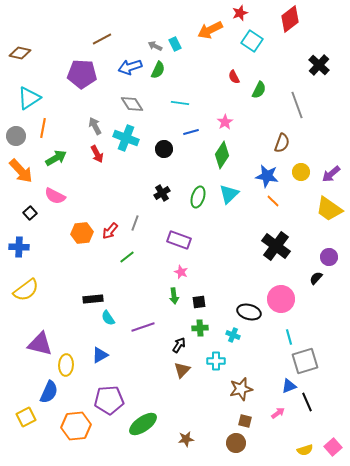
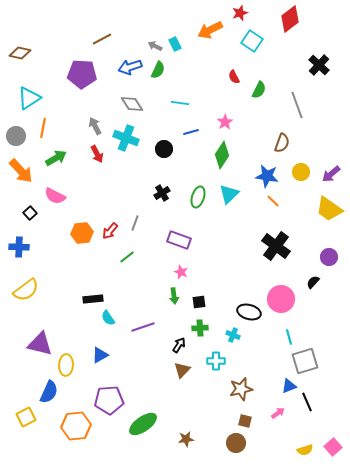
black semicircle at (316, 278): moved 3 px left, 4 px down
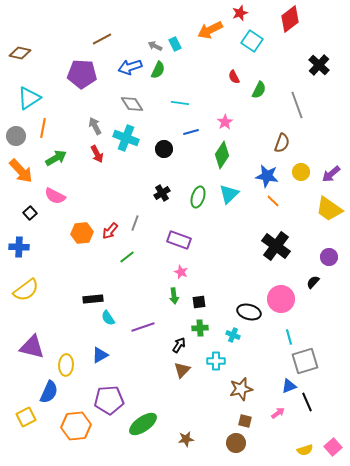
purple triangle at (40, 344): moved 8 px left, 3 px down
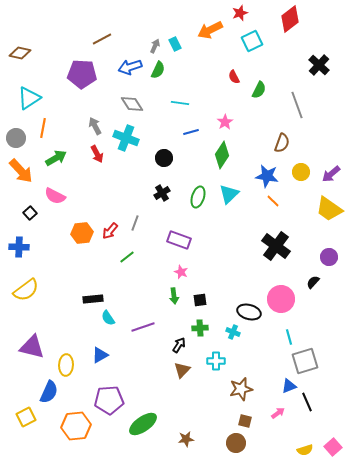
cyan square at (252, 41): rotated 30 degrees clockwise
gray arrow at (155, 46): rotated 88 degrees clockwise
gray circle at (16, 136): moved 2 px down
black circle at (164, 149): moved 9 px down
black square at (199, 302): moved 1 px right, 2 px up
cyan cross at (233, 335): moved 3 px up
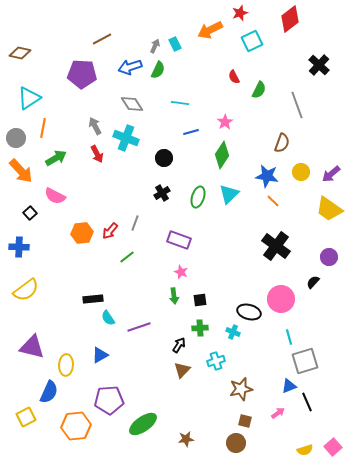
purple line at (143, 327): moved 4 px left
cyan cross at (216, 361): rotated 18 degrees counterclockwise
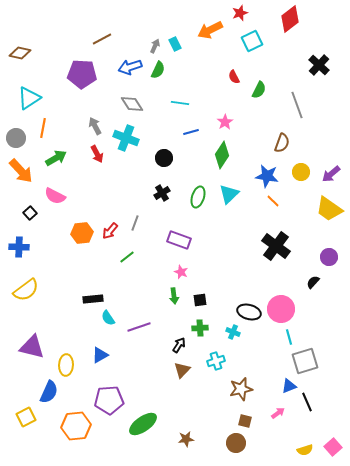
pink circle at (281, 299): moved 10 px down
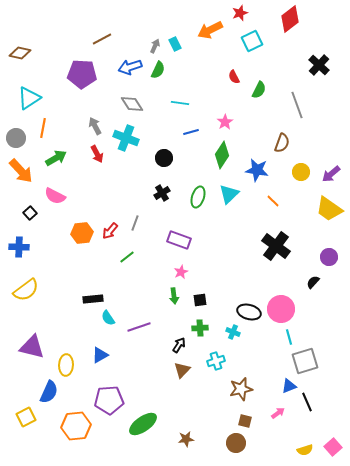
blue star at (267, 176): moved 10 px left, 6 px up
pink star at (181, 272): rotated 24 degrees clockwise
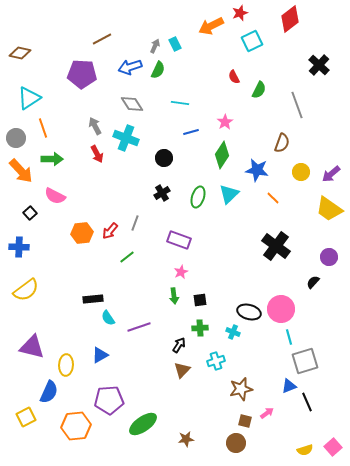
orange arrow at (210, 30): moved 1 px right, 4 px up
orange line at (43, 128): rotated 30 degrees counterclockwise
green arrow at (56, 158): moved 4 px left, 1 px down; rotated 30 degrees clockwise
orange line at (273, 201): moved 3 px up
pink arrow at (278, 413): moved 11 px left
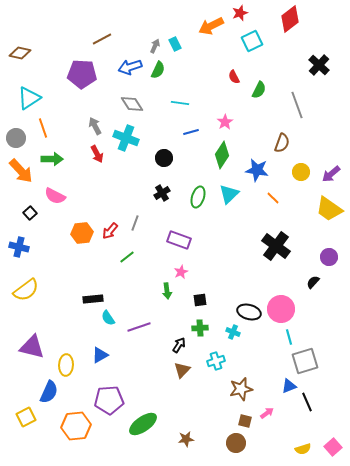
blue cross at (19, 247): rotated 12 degrees clockwise
green arrow at (174, 296): moved 7 px left, 5 px up
yellow semicircle at (305, 450): moved 2 px left, 1 px up
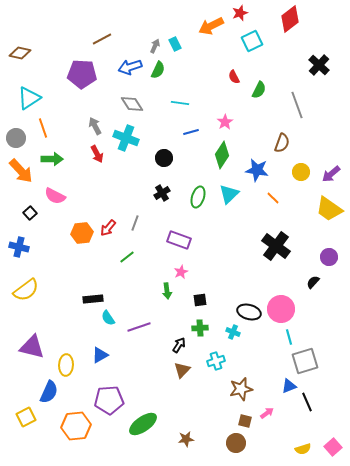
red arrow at (110, 231): moved 2 px left, 3 px up
